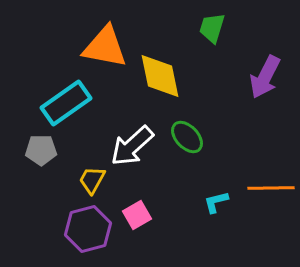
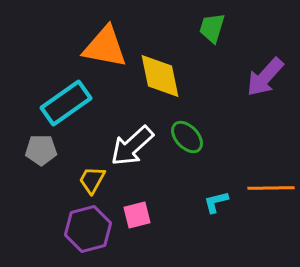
purple arrow: rotated 15 degrees clockwise
pink square: rotated 16 degrees clockwise
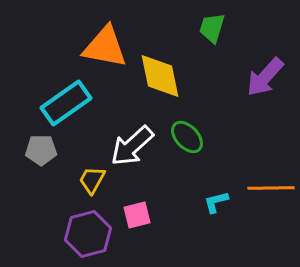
purple hexagon: moved 5 px down
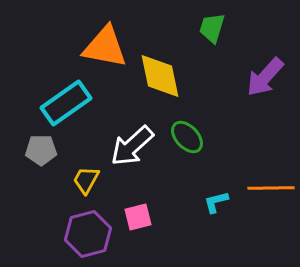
yellow trapezoid: moved 6 px left
pink square: moved 1 px right, 2 px down
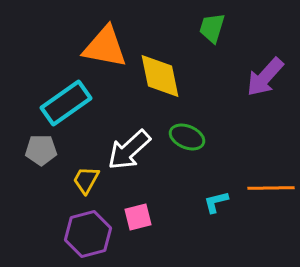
green ellipse: rotated 24 degrees counterclockwise
white arrow: moved 3 px left, 4 px down
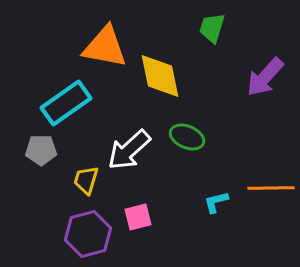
yellow trapezoid: rotated 12 degrees counterclockwise
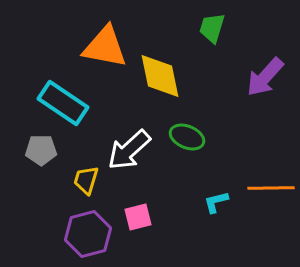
cyan rectangle: moved 3 px left; rotated 69 degrees clockwise
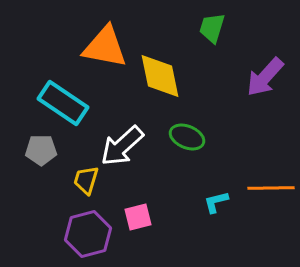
white arrow: moved 7 px left, 4 px up
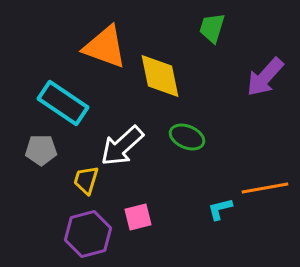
orange triangle: rotated 9 degrees clockwise
orange line: moved 6 px left; rotated 9 degrees counterclockwise
cyan L-shape: moved 4 px right, 7 px down
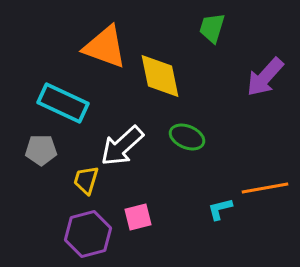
cyan rectangle: rotated 9 degrees counterclockwise
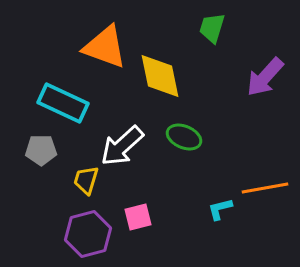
green ellipse: moved 3 px left
